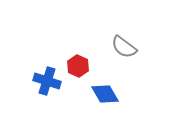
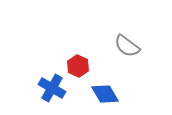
gray semicircle: moved 3 px right, 1 px up
blue cross: moved 5 px right, 7 px down; rotated 12 degrees clockwise
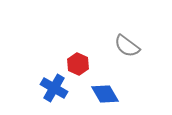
red hexagon: moved 2 px up
blue cross: moved 2 px right
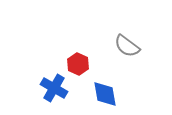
blue diamond: rotated 20 degrees clockwise
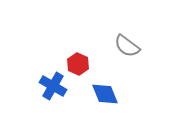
blue cross: moved 1 px left, 2 px up
blue diamond: rotated 12 degrees counterclockwise
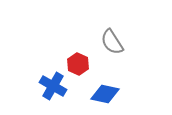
gray semicircle: moved 15 px left, 4 px up; rotated 20 degrees clockwise
blue diamond: rotated 56 degrees counterclockwise
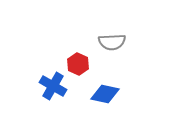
gray semicircle: rotated 60 degrees counterclockwise
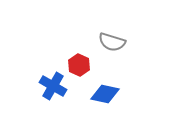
gray semicircle: rotated 20 degrees clockwise
red hexagon: moved 1 px right, 1 px down
